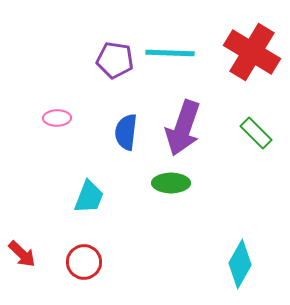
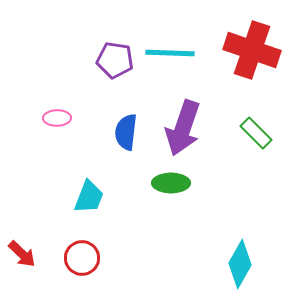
red cross: moved 2 px up; rotated 12 degrees counterclockwise
red circle: moved 2 px left, 4 px up
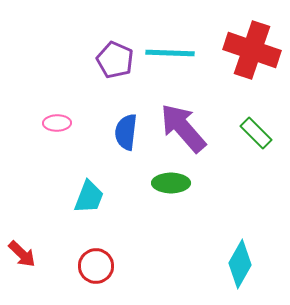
purple pentagon: rotated 15 degrees clockwise
pink ellipse: moved 5 px down
purple arrow: rotated 120 degrees clockwise
red circle: moved 14 px right, 8 px down
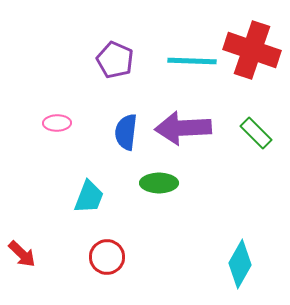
cyan line: moved 22 px right, 8 px down
purple arrow: rotated 52 degrees counterclockwise
green ellipse: moved 12 px left
red circle: moved 11 px right, 9 px up
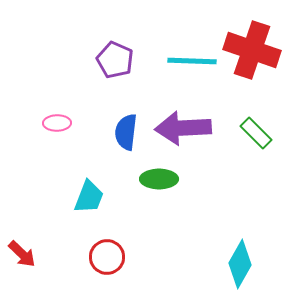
green ellipse: moved 4 px up
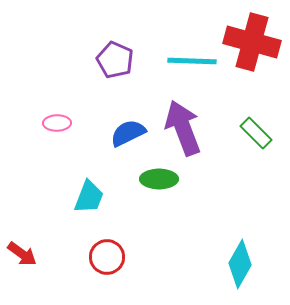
red cross: moved 8 px up; rotated 4 degrees counterclockwise
purple arrow: rotated 72 degrees clockwise
blue semicircle: moved 2 px right, 1 px down; rotated 57 degrees clockwise
red arrow: rotated 8 degrees counterclockwise
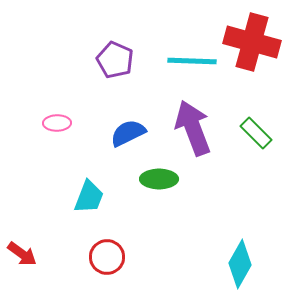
purple arrow: moved 10 px right
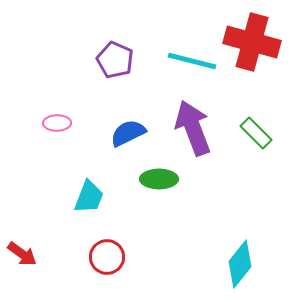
cyan line: rotated 12 degrees clockwise
cyan diamond: rotated 9 degrees clockwise
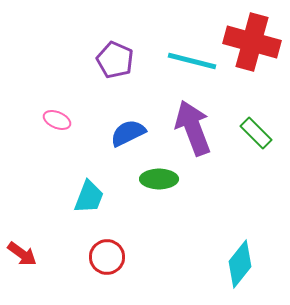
pink ellipse: moved 3 px up; rotated 24 degrees clockwise
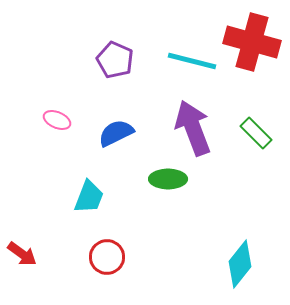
blue semicircle: moved 12 px left
green ellipse: moved 9 px right
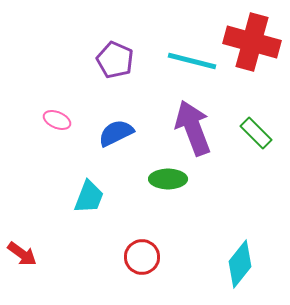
red circle: moved 35 px right
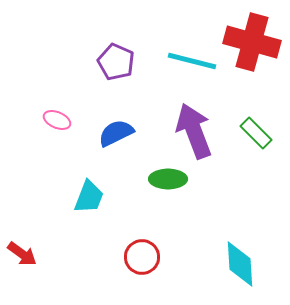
purple pentagon: moved 1 px right, 2 px down
purple arrow: moved 1 px right, 3 px down
cyan diamond: rotated 42 degrees counterclockwise
